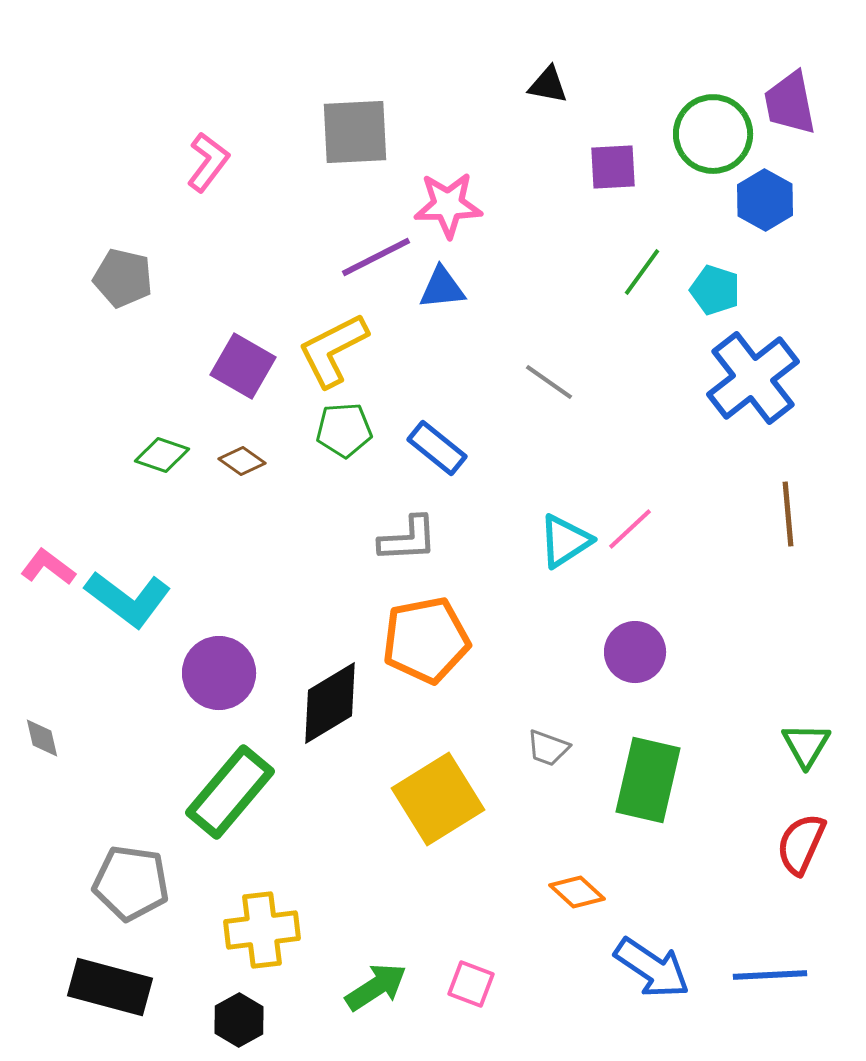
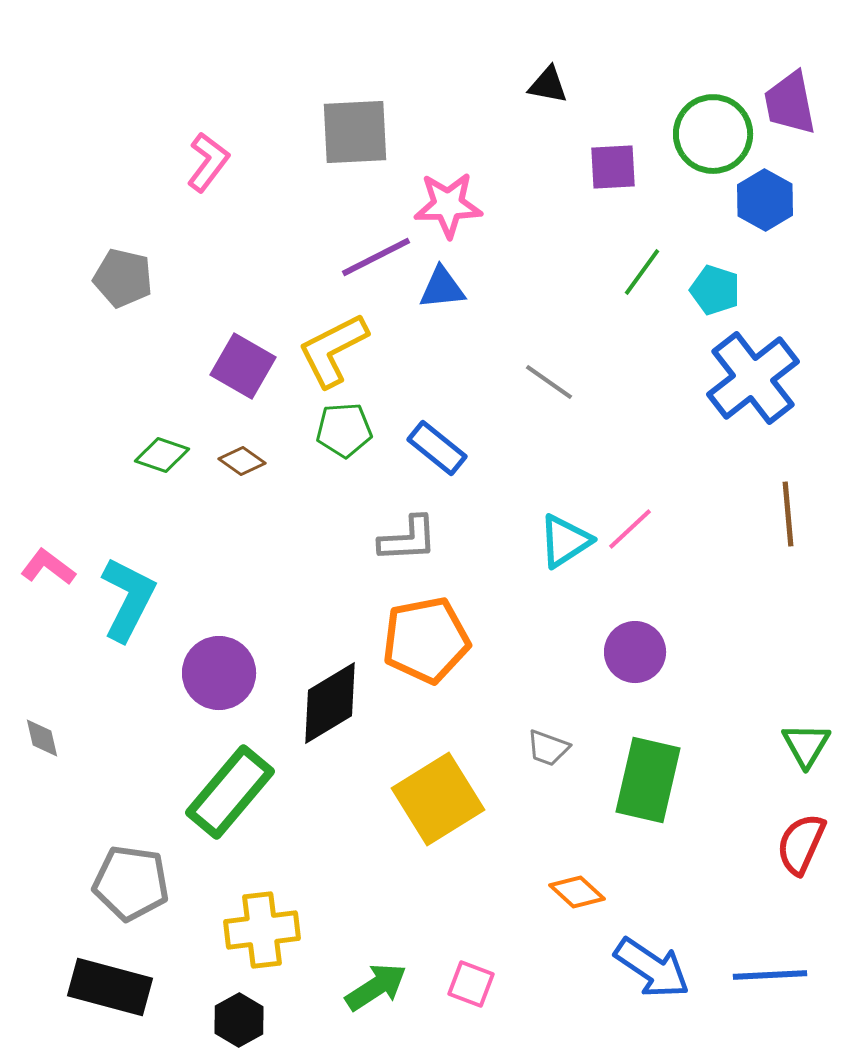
cyan L-shape at (128, 599): rotated 100 degrees counterclockwise
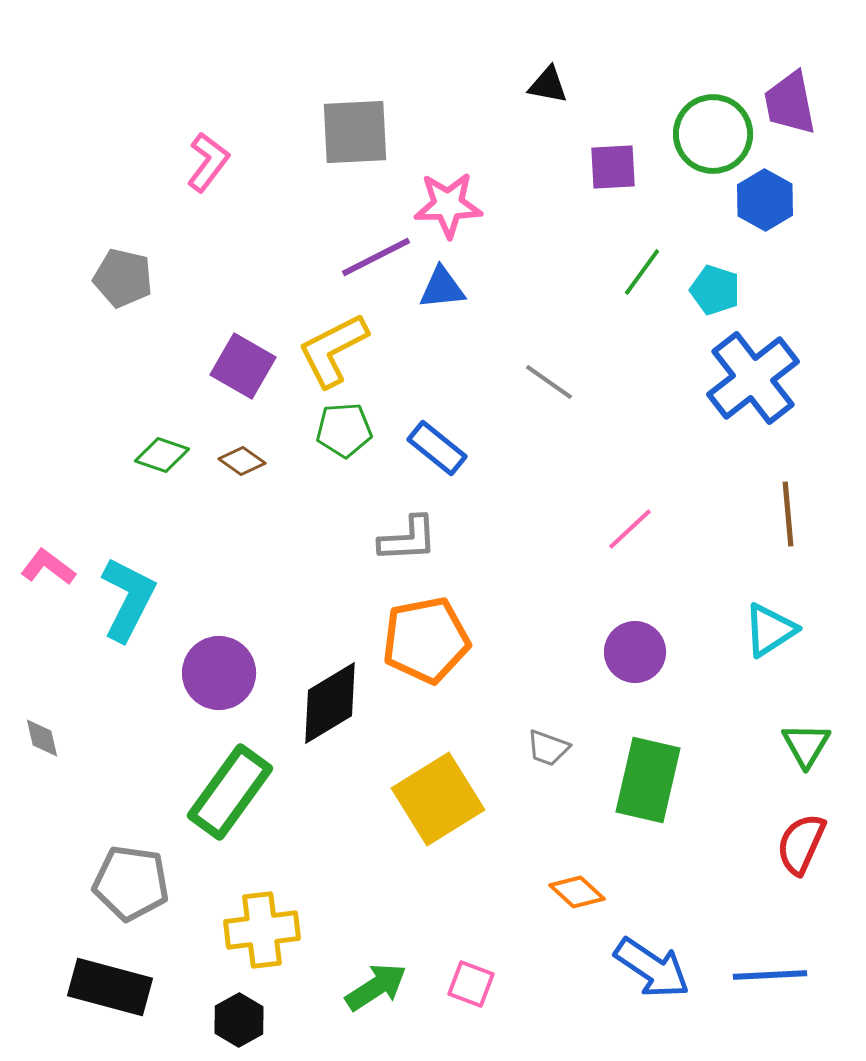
cyan triangle at (565, 541): moved 205 px right, 89 px down
green rectangle at (230, 792): rotated 4 degrees counterclockwise
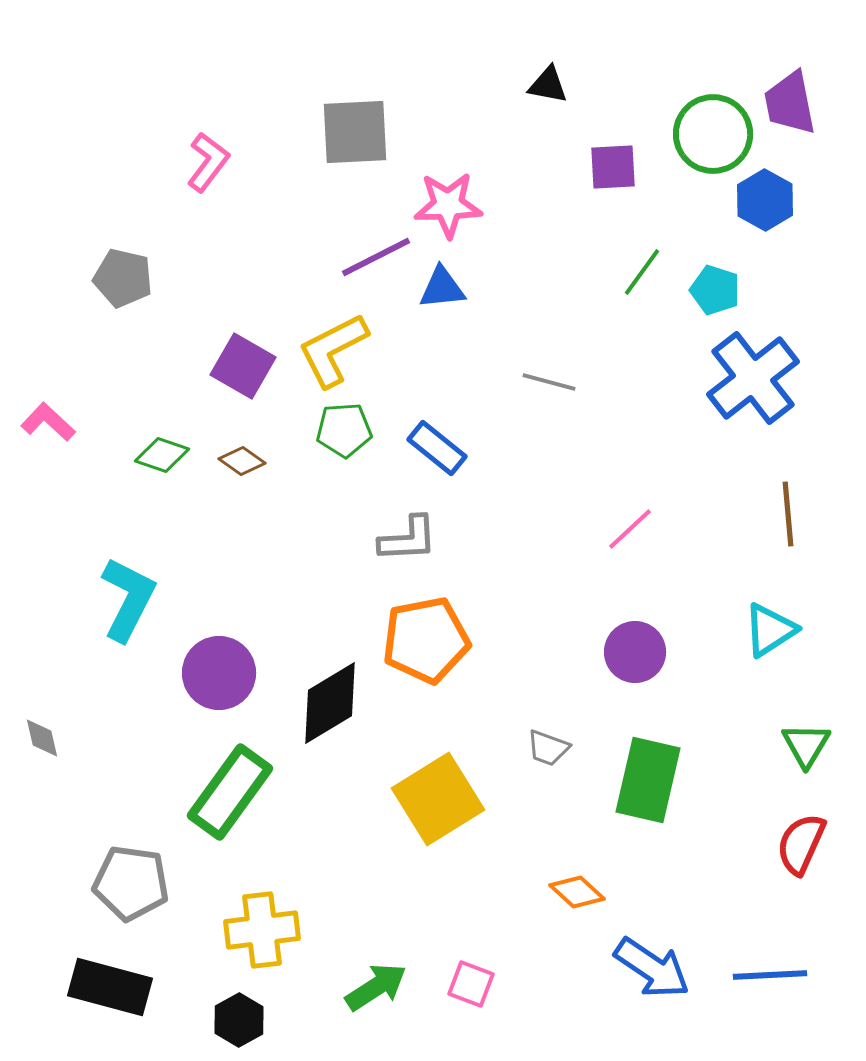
gray line at (549, 382): rotated 20 degrees counterclockwise
pink L-shape at (48, 567): moved 145 px up; rotated 6 degrees clockwise
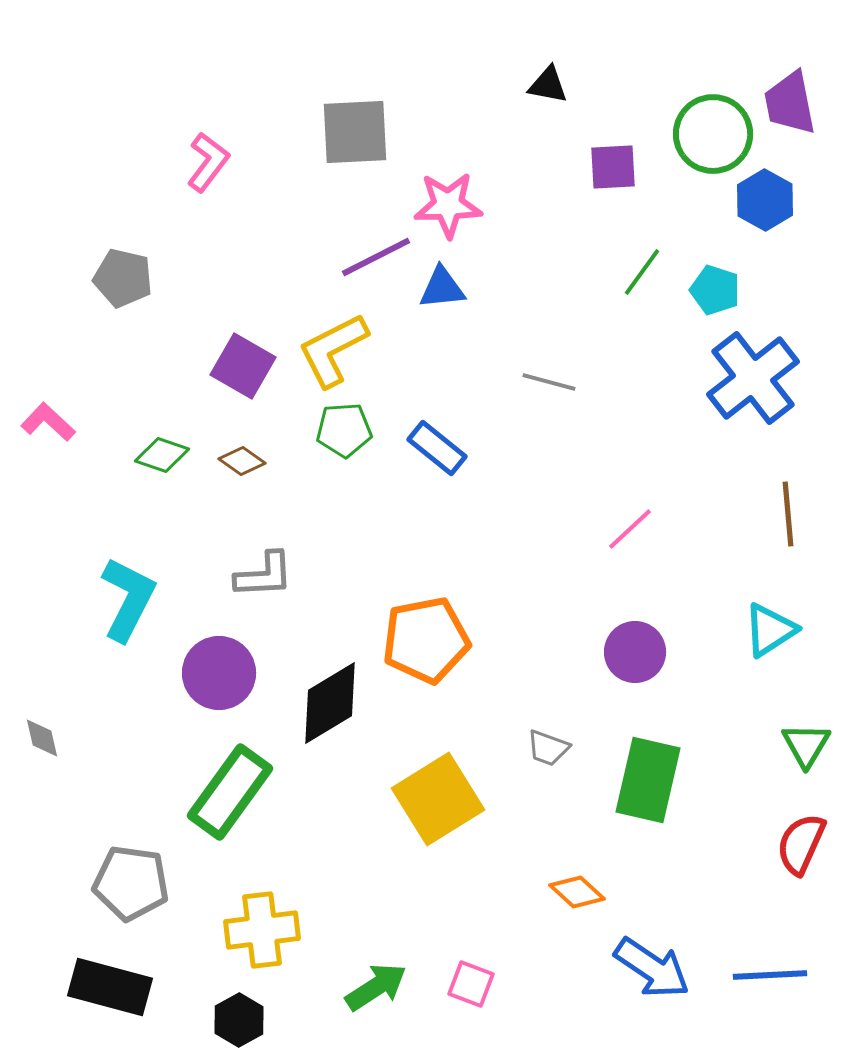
gray L-shape at (408, 539): moved 144 px left, 36 px down
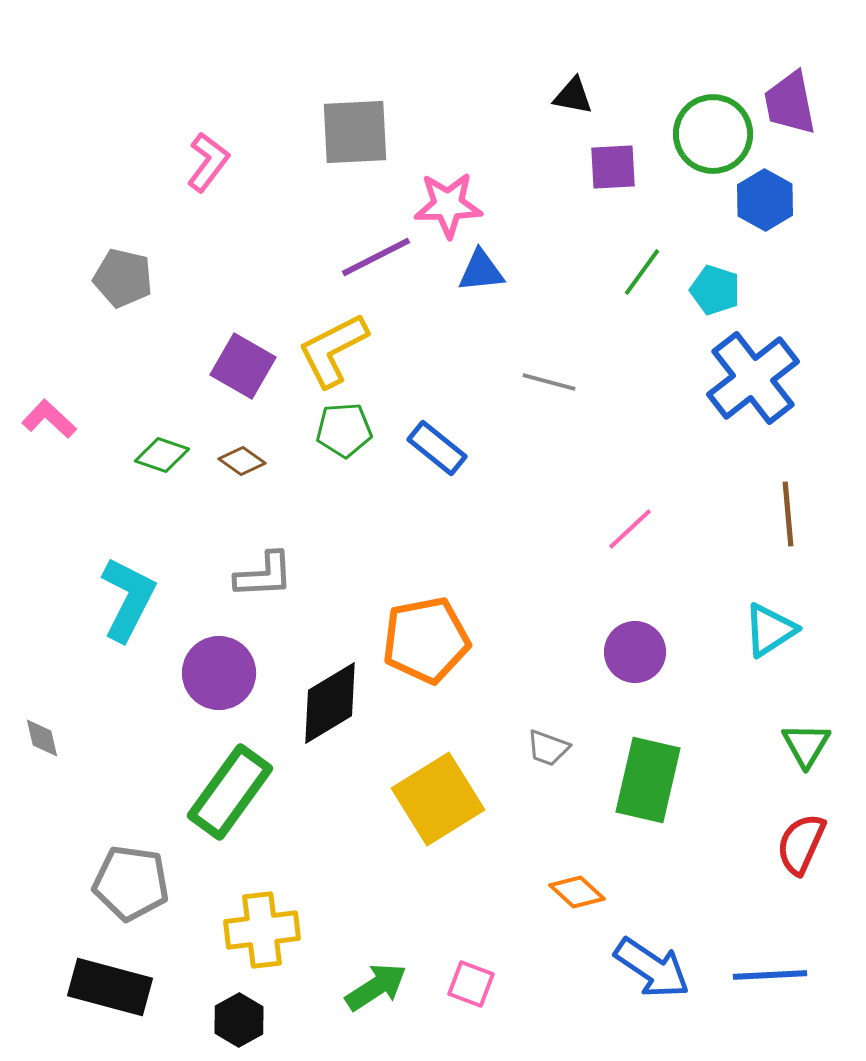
black triangle at (548, 85): moved 25 px right, 11 px down
blue triangle at (442, 288): moved 39 px right, 17 px up
pink L-shape at (48, 422): moved 1 px right, 3 px up
